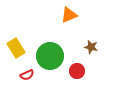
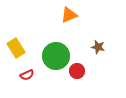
brown star: moved 7 px right
green circle: moved 6 px right
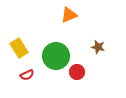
yellow rectangle: moved 3 px right
red circle: moved 1 px down
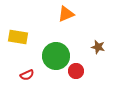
orange triangle: moved 3 px left, 1 px up
yellow rectangle: moved 1 px left, 11 px up; rotated 48 degrees counterclockwise
red circle: moved 1 px left, 1 px up
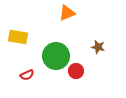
orange triangle: moved 1 px right, 1 px up
